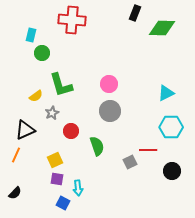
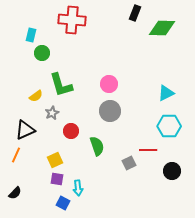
cyan hexagon: moved 2 px left, 1 px up
gray square: moved 1 px left, 1 px down
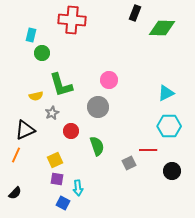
pink circle: moved 4 px up
yellow semicircle: rotated 24 degrees clockwise
gray circle: moved 12 px left, 4 px up
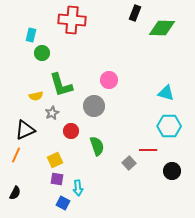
cyan triangle: rotated 42 degrees clockwise
gray circle: moved 4 px left, 1 px up
gray square: rotated 16 degrees counterclockwise
black semicircle: rotated 16 degrees counterclockwise
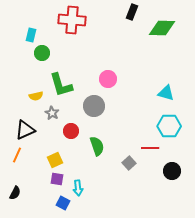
black rectangle: moved 3 px left, 1 px up
pink circle: moved 1 px left, 1 px up
gray star: rotated 16 degrees counterclockwise
red line: moved 2 px right, 2 px up
orange line: moved 1 px right
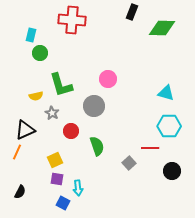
green circle: moved 2 px left
orange line: moved 3 px up
black semicircle: moved 5 px right, 1 px up
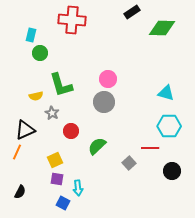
black rectangle: rotated 35 degrees clockwise
gray circle: moved 10 px right, 4 px up
green semicircle: rotated 114 degrees counterclockwise
